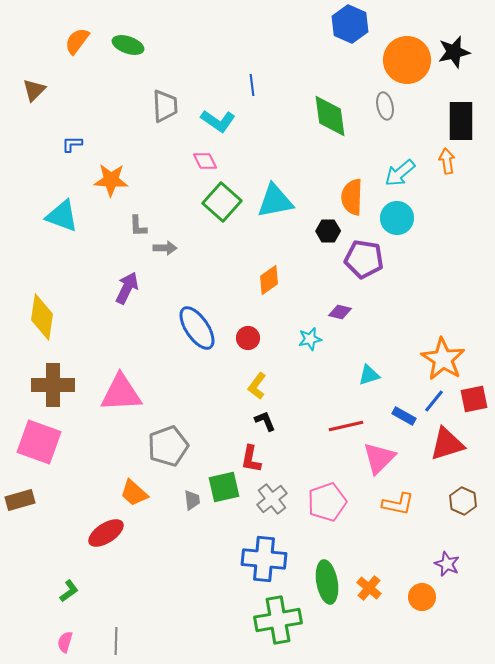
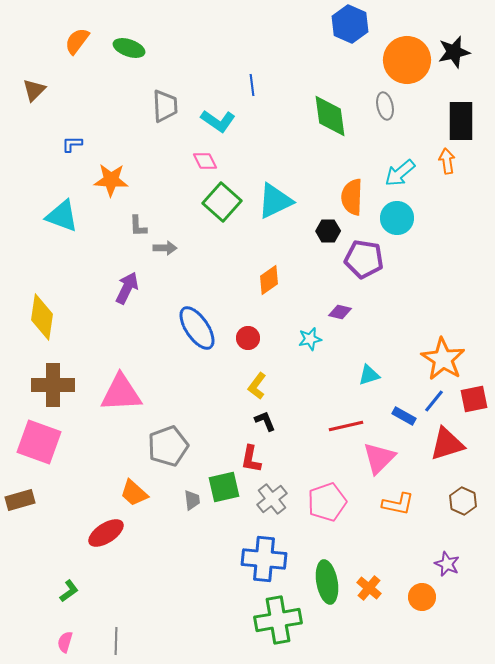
green ellipse at (128, 45): moved 1 px right, 3 px down
cyan triangle at (275, 201): rotated 15 degrees counterclockwise
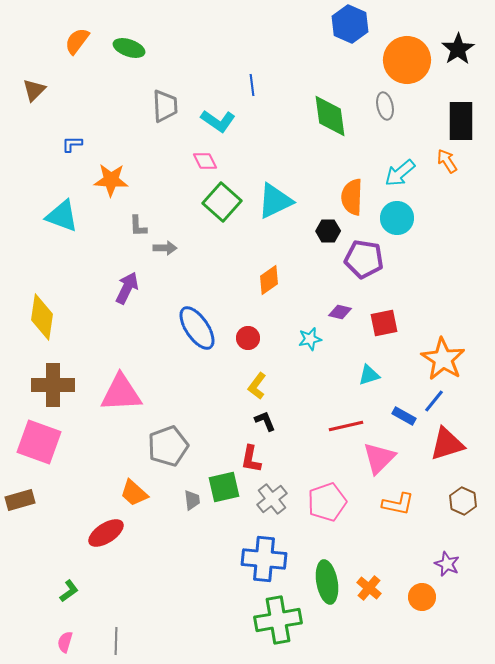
black star at (454, 52): moved 4 px right, 3 px up; rotated 20 degrees counterclockwise
orange arrow at (447, 161): rotated 25 degrees counterclockwise
red square at (474, 399): moved 90 px left, 76 px up
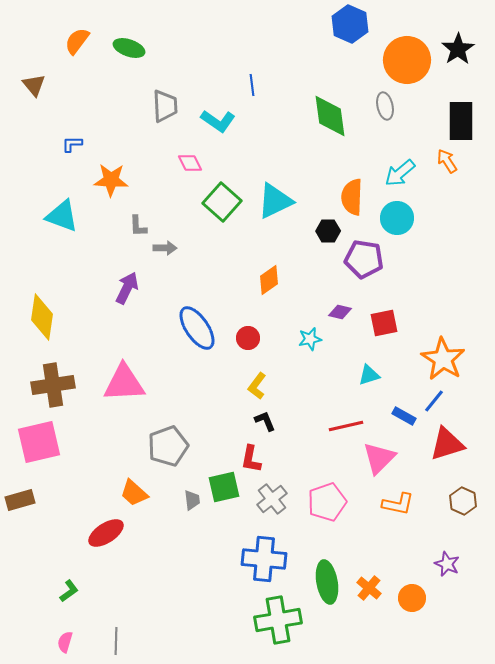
brown triangle at (34, 90): moved 5 px up; rotated 25 degrees counterclockwise
pink diamond at (205, 161): moved 15 px left, 2 px down
brown cross at (53, 385): rotated 9 degrees counterclockwise
pink triangle at (121, 393): moved 3 px right, 10 px up
pink square at (39, 442): rotated 33 degrees counterclockwise
orange circle at (422, 597): moved 10 px left, 1 px down
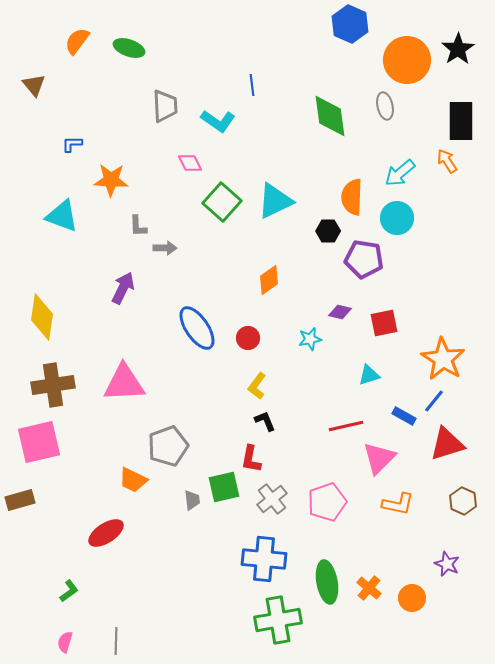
purple arrow at (127, 288): moved 4 px left
orange trapezoid at (134, 493): moved 1 px left, 13 px up; rotated 16 degrees counterclockwise
